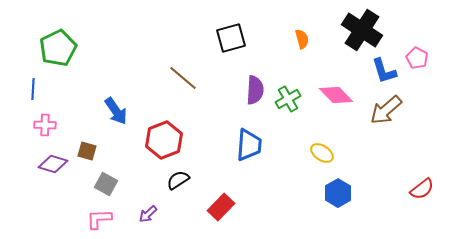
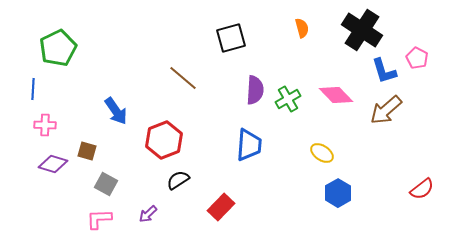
orange semicircle: moved 11 px up
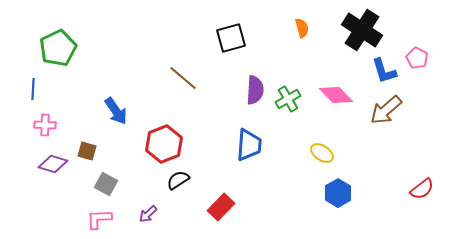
red hexagon: moved 4 px down
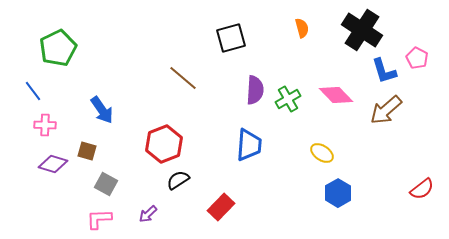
blue line: moved 2 px down; rotated 40 degrees counterclockwise
blue arrow: moved 14 px left, 1 px up
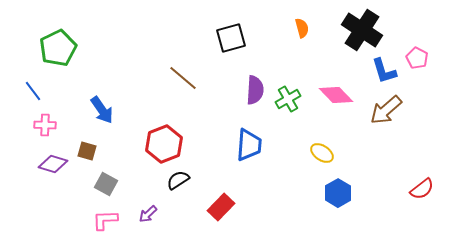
pink L-shape: moved 6 px right, 1 px down
